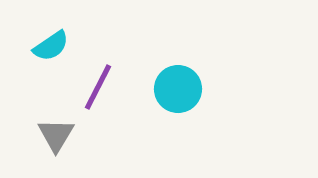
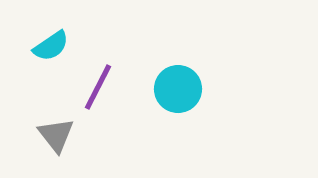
gray triangle: rotated 9 degrees counterclockwise
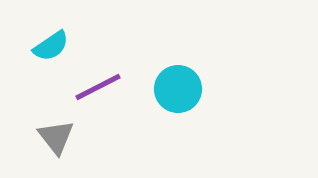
purple line: rotated 36 degrees clockwise
gray triangle: moved 2 px down
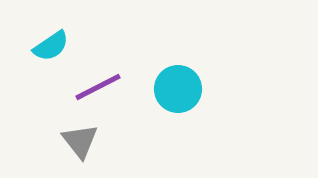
gray triangle: moved 24 px right, 4 px down
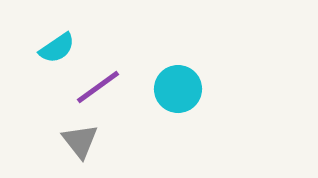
cyan semicircle: moved 6 px right, 2 px down
purple line: rotated 9 degrees counterclockwise
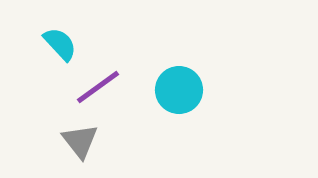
cyan semicircle: moved 3 px right, 4 px up; rotated 99 degrees counterclockwise
cyan circle: moved 1 px right, 1 px down
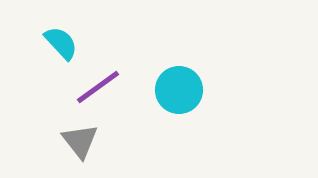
cyan semicircle: moved 1 px right, 1 px up
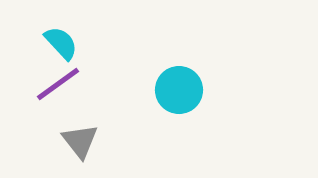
purple line: moved 40 px left, 3 px up
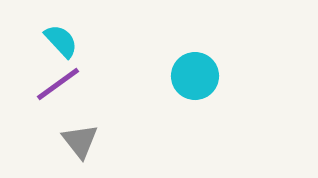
cyan semicircle: moved 2 px up
cyan circle: moved 16 px right, 14 px up
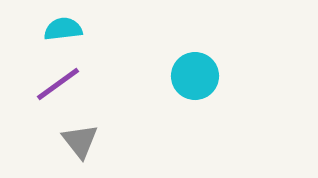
cyan semicircle: moved 2 px right, 12 px up; rotated 54 degrees counterclockwise
